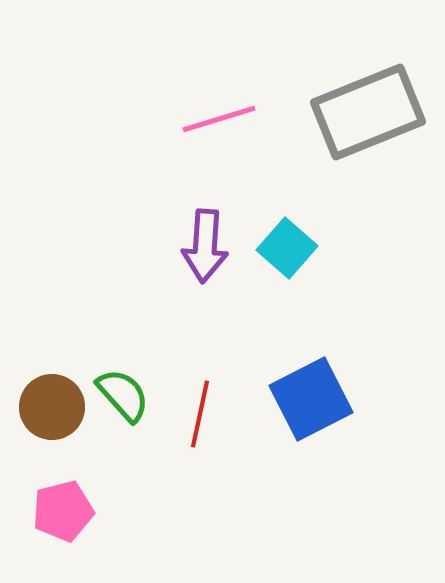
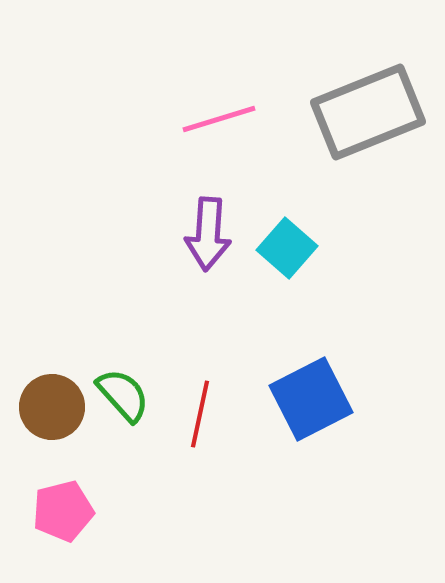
purple arrow: moved 3 px right, 12 px up
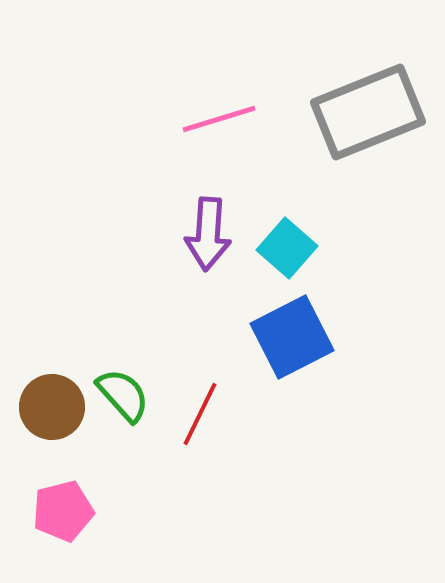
blue square: moved 19 px left, 62 px up
red line: rotated 14 degrees clockwise
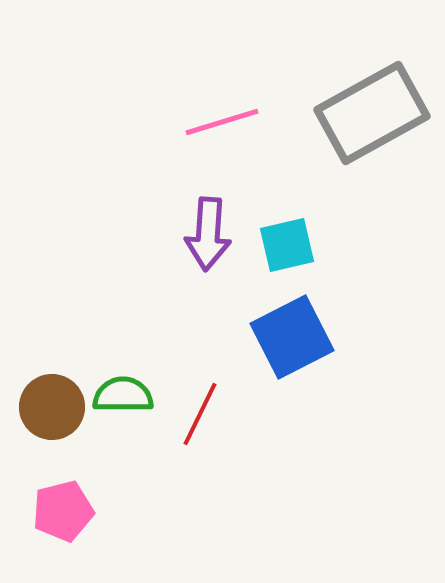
gray rectangle: moved 4 px right, 1 px down; rotated 7 degrees counterclockwise
pink line: moved 3 px right, 3 px down
cyan square: moved 3 px up; rotated 36 degrees clockwise
green semicircle: rotated 48 degrees counterclockwise
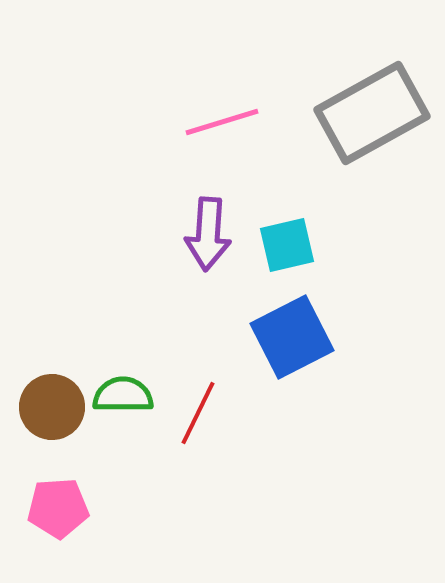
red line: moved 2 px left, 1 px up
pink pentagon: moved 5 px left, 3 px up; rotated 10 degrees clockwise
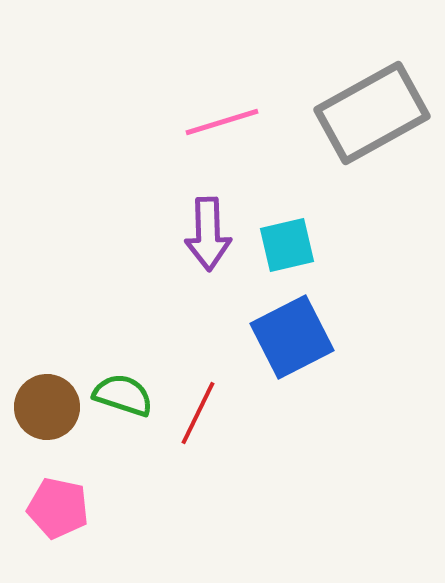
purple arrow: rotated 6 degrees counterclockwise
green semicircle: rotated 18 degrees clockwise
brown circle: moved 5 px left
pink pentagon: rotated 16 degrees clockwise
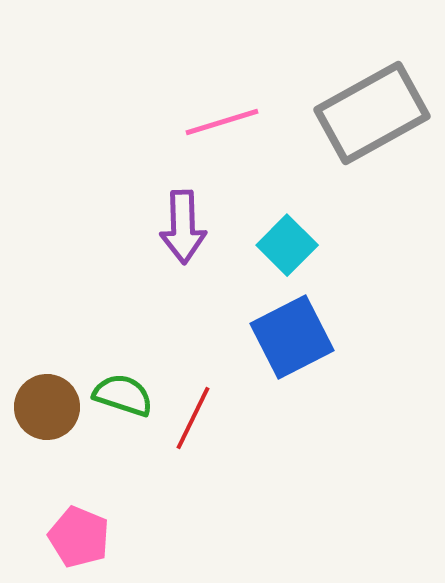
purple arrow: moved 25 px left, 7 px up
cyan square: rotated 32 degrees counterclockwise
red line: moved 5 px left, 5 px down
pink pentagon: moved 21 px right, 29 px down; rotated 10 degrees clockwise
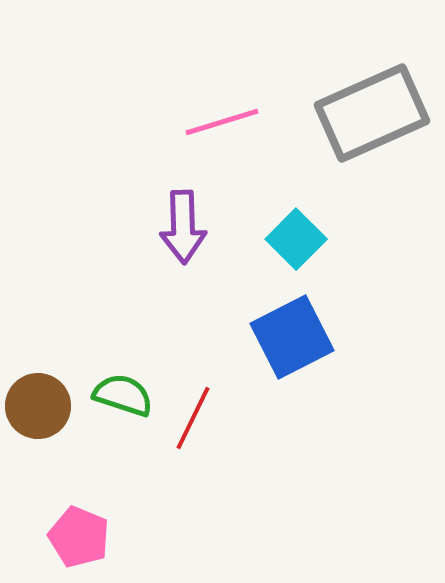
gray rectangle: rotated 5 degrees clockwise
cyan square: moved 9 px right, 6 px up
brown circle: moved 9 px left, 1 px up
